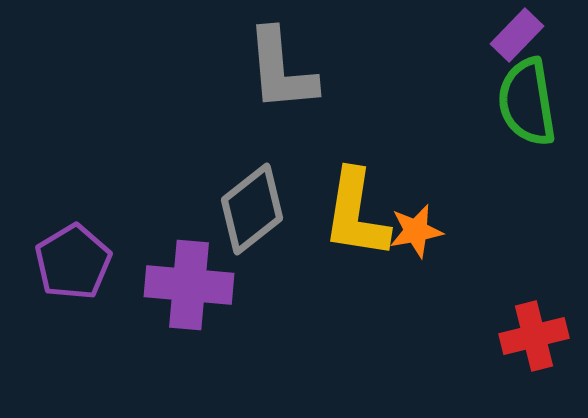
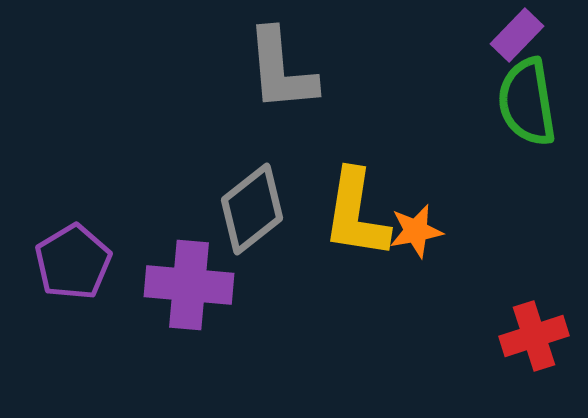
red cross: rotated 4 degrees counterclockwise
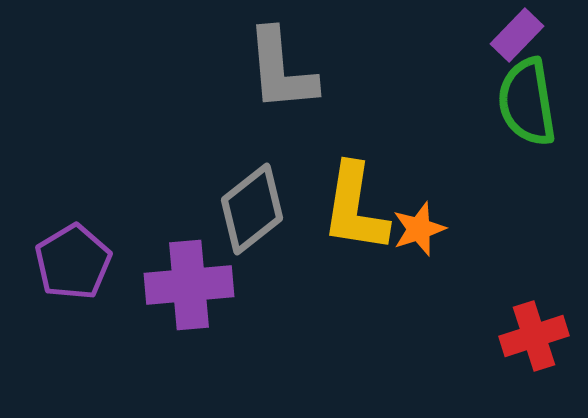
yellow L-shape: moved 1 px left, 6 px up
orange star: moved 3 px right, 2 px up; rotated 8 degrees counterclockwise
purple cross: rotated 10 degrees counterclockwise
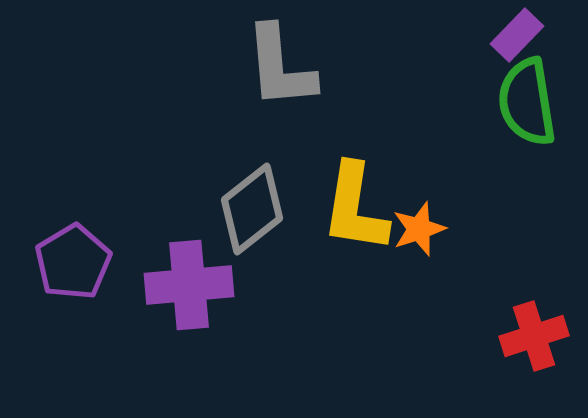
gray L-shape: moved 1 px left, 3 px up
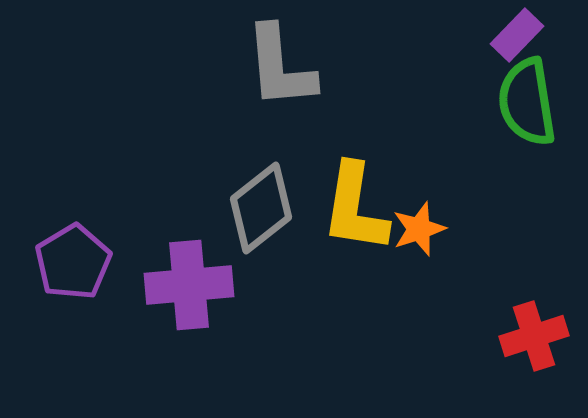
gray diamond: moved 9 px right, 1 px up
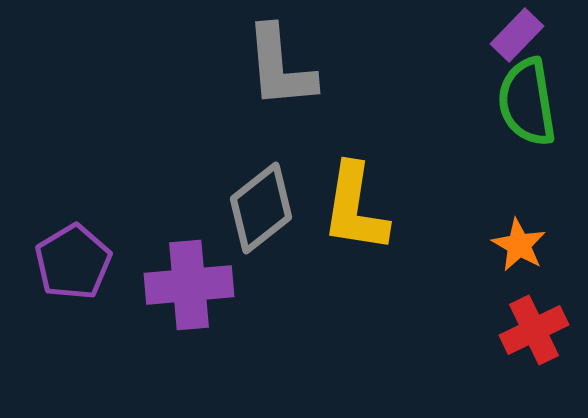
orange star: moved 100 px right, 16 px down; rotated 24 degrees counterclockwise
red cross: moved 6 px up; rotated 8 degrees counterclockwise
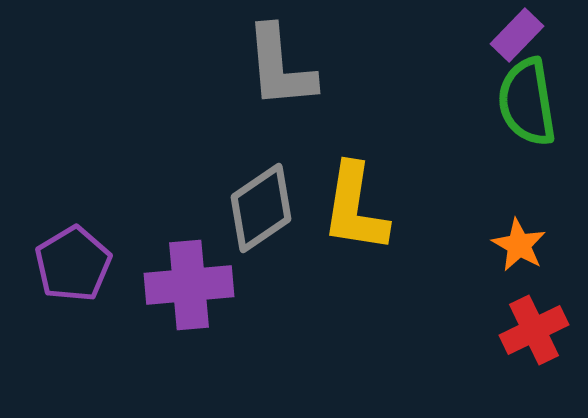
gray diamond: rotated 4 degrees clockwise
purple pentagon: moved 2 px down
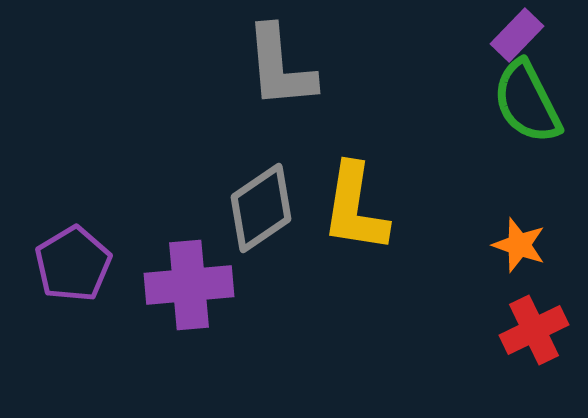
green semicircle: rotated 18 degrees counterclockwise
orange star: rotated 10 degrees counterclockwise
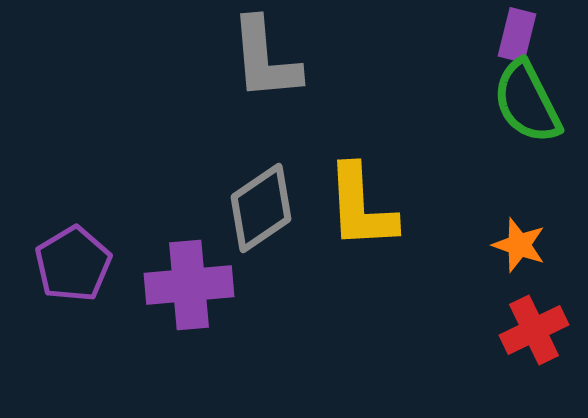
purple rectangle: rotated 30 degrees counterclockwise
gray L-shape: moved 15 px left, 8 px up
yellow L-shape: moved 6 px right, 1 px up; rotated 12 degrees counterclockwise
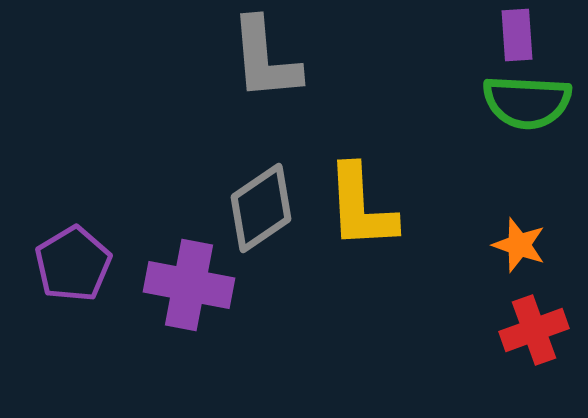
purple rectangle: rotated 18 degrees counterclockwise
green semicircle: rotated 60 degrees counterclockwise
purple cross: rotated 16 degrees clockwise
red cross: rotated 6 degrees clockwise
